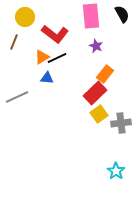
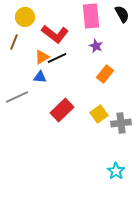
blue triangle: moved 7 px left, 1 px up
red rectangle: moved 33 px left, 17 px down
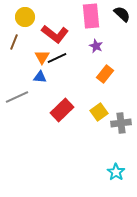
black semicircle: rotated 18 degrees counterclockwise
orange triangle: rotated 28 degrees counterclockwise
yellow square: moved 2 px up
cyan star: moved 1 px down
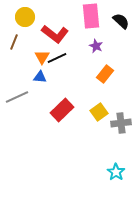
black semicircle: moved 1 px left, 7 px down
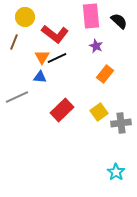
black semicircle: moved 2 px left
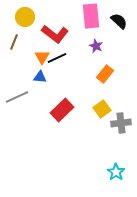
yellow square: moved 3 px right, 3 px up
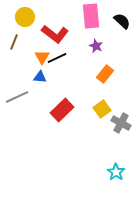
black semicircle: moved 3 px right
gray cross: rotated 36 degrees clockwise
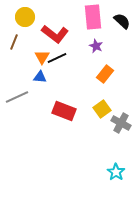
pink rectangle: moved 2 px right, 1 px down
red rectangle: moved 2 px right, 1 px down; rotated 65 degrees clockwise
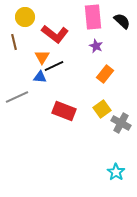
brown line: rotated 35 degrees counterclockwise
black line: moved 3 px left, 8 px down
